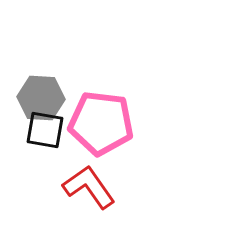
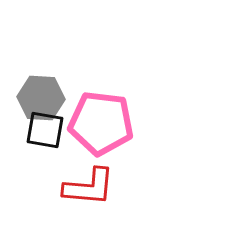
red L-shape: rotated 130 degrees clockwise
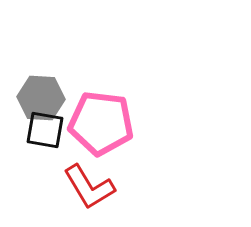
red L-shape: rotated 54 degrees clockwise
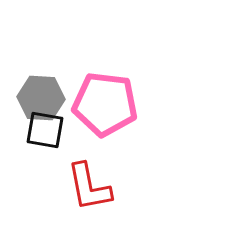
pink pentagon: moved 4 px right, 19 px up
red L-shape: rotated 20 degrees clockwise
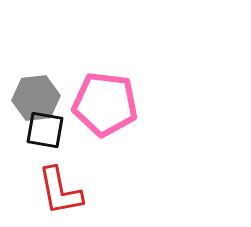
gray hexagon: moved 5 px left; rotated 9 degrees counterclockwise
red L-shape: moved 29 px left, 4 px down
